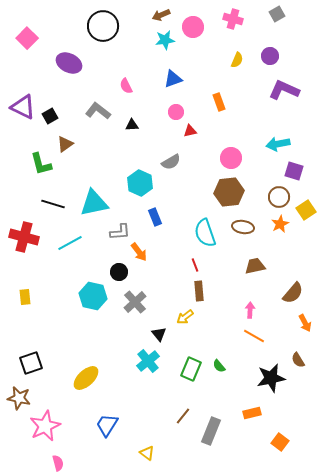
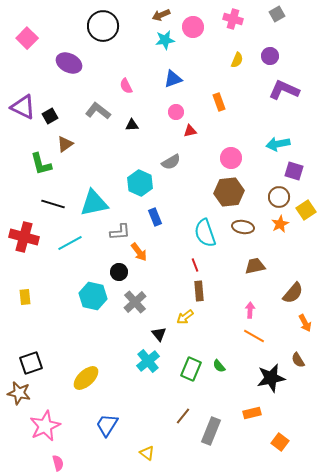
brown star at (19, 398): moved 5 px up
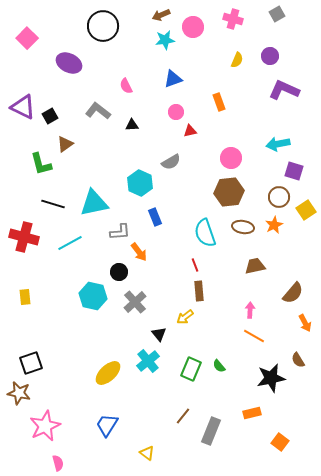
orange star at (280, 224): moved 6 px left, 1 px down
yellow ellipse at (86, 378): moved 22 px right, 5 px up
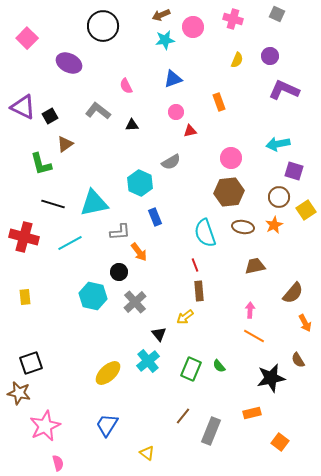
gray square at (277, 14): rotated 35 degrees counterclockwise
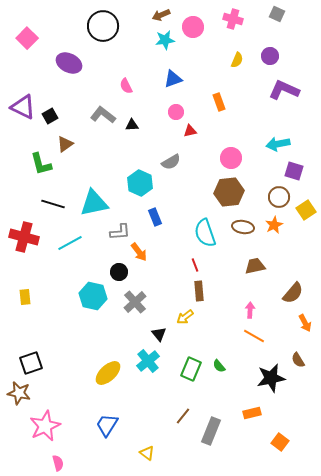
gray L-shape at (98, 111): moved 5 px right, 4 px down
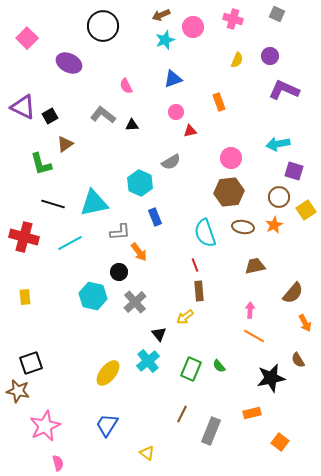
cyan star at (165, 40): rotated 12 degrees counterclockwise
yellow ellipse at (108, 373): rotated 8 degrees counterclockwise
brown star at (19, 393): moved 1 px left, 2 px up
brown line at (183, 416): moved 1 px left, 2 px up; rotated 12 degrees counterclockwise
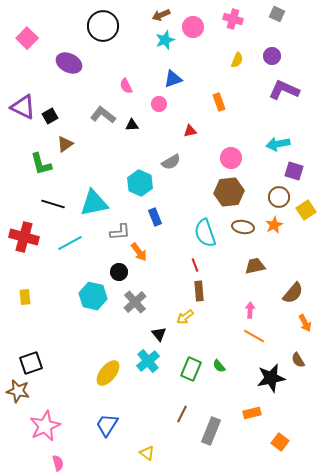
purple circle at (270, 56): moved 2 px right
pink circle at (176, 112): moved 17 px left, 8 px up
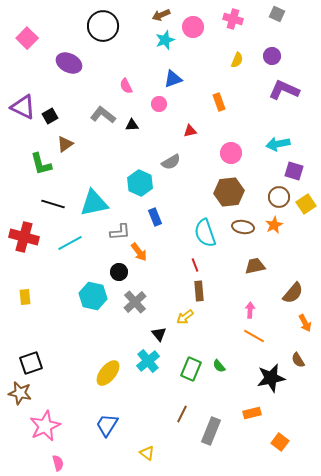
pink circle at (231, 158): moved 5 px up
yellow square at (306, 210): moved 6 px up
brown star at (18, 391): moved 2 px right, 2 px down
